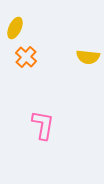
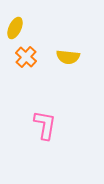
yellow semicircle: moved 20 px left
pink L-shape: moved 2 px right
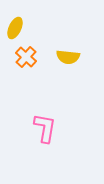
pink L-shape: moved 3 px down
